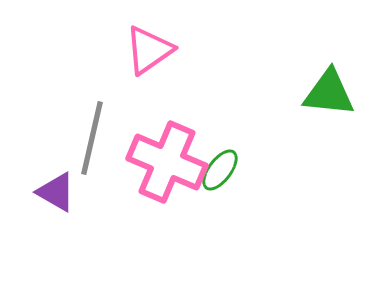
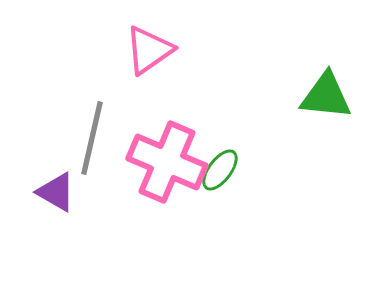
green triangle: moved 3 px left, 3 px down
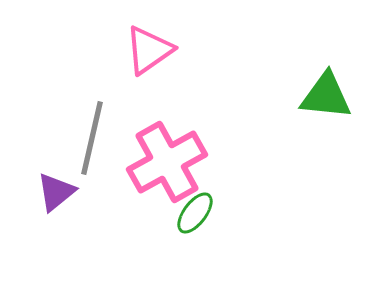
pink cross: rotated 38 degrees clockwise
green ellipse: moved 25 px left, 43 px down
purple triangle: rotated 51 degrees clockwise
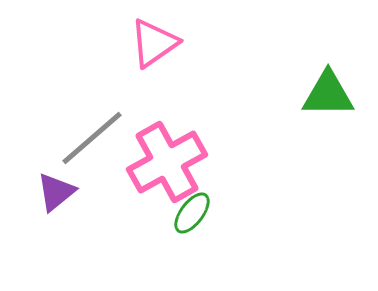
pink triangle: moved 5 px right, 7 px up
green triangle: moved 2 px right, 2 px up; rotated 6 degrees counterclockwise
gray line: rotated 36 degrees clockwise
green ellipse: moved 3 px left
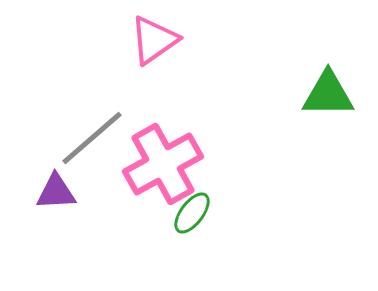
pink triangle: moved 3 px up
pink cross: moved 4 px left, 2 px down
purple triangle: rotated 36 degrees clockwise
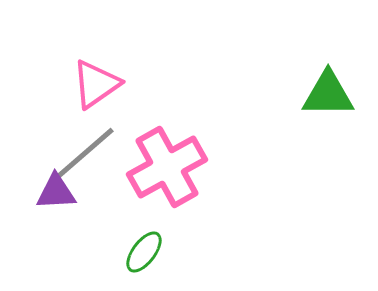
pink triangle: moved 58 px left, 44 px down
gray line: moved 8 px left, 16 px down
pink cross: moved 4 px right, 3 px down
green ellipse: moved 48 px left, 39 px down
